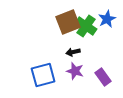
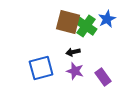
brown square: rotated 35 degrees clockwise
blue square: moved 2 px left, 7 px up
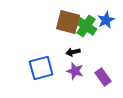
blue star: moved 1 px left, 1 px down
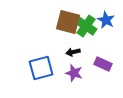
blue star: rotated 18 degrees counterclockwise
purple star: moved 1 px left, 2 px down
purple rectangle: moved 13 px up; rotated 30 degrees counterclockwise
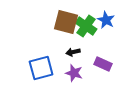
brown square: moved 2 px left
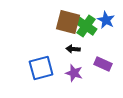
brown square: moved 2 px right
black arrow: moved 3 px up; rotated 16 degrees clockwise
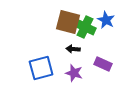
green cross: moved 1 px left, 1 px down; rotated 10 degrees counterclockwise
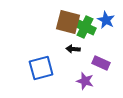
purple rectangle: moved 2 px left, 1 px up
purple star: moved 11 px right, 8 px down
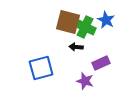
black arrow: moved 3 px right, 2 px up
purple rectangle: rotated 48 degrees counterclockwise
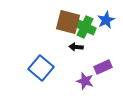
blue star: rotated 18 degrees clockwise
purple rectangle: moved 2 px right, 4 px down
blue square: rotated 35 degrees counterclockwise
